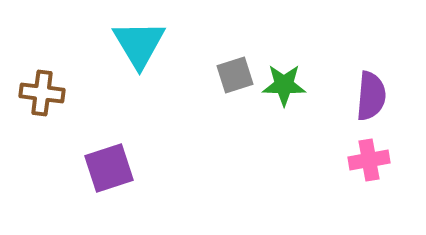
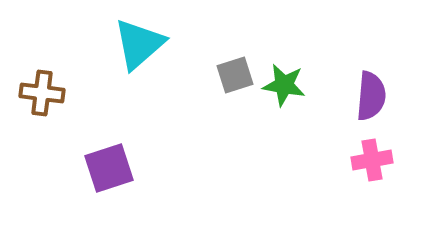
cyan triangle: rotated 20 degrees clockwise
green star: rotated 9 degrees clockwise
pink cross: moved 3 px right
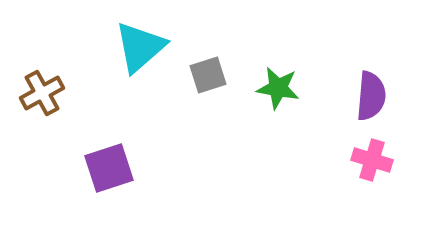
cyan triangle: moved 1 px right, 3 px down
gray square: moved 27 px left
green star: moved 6 px left, 3 px down
brown cross: rotated 36 degrees counterclockwise
pink cross: rotated 27 degrees clockwise
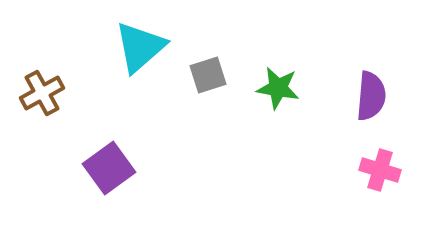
pink cross: moved 8 px right, 10 px down
purple square: rotated 18 degrees counterclockwise
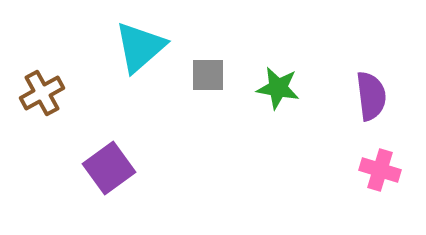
gray square: rotated 18 degrees clockwise
purple semicircle: rotated 12 degrees counterclockwise
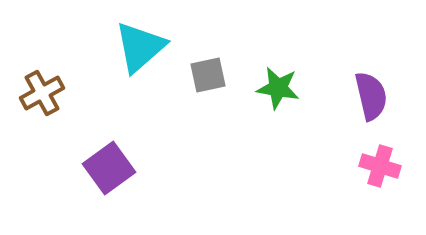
gray square: rotated 12 degrees counterclockwise
purple semicircle: rotated 6 degrees counterclockwise
pink cross: moved 4 px up
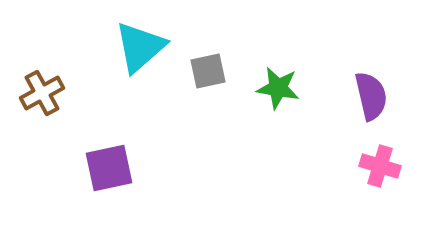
gray square: moved 4 px up
purple square: rotated 24 degrees clockwise
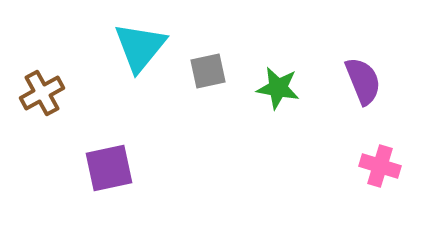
cyan triangle: rotated 10 degrees counterclockwise
purple semicircle: moved 8 px left, 15 px up; rotated 9 degrees counterclockwise
